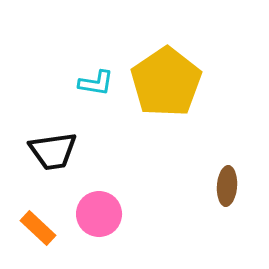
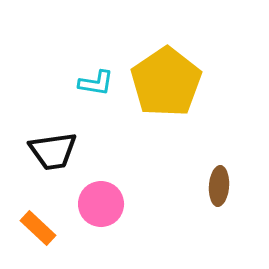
brown ellipse: moved 8 px left
pink circle: moved 2 px right, 10 px up
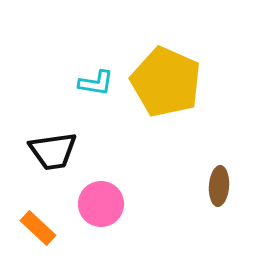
yellow pentagon: rotated 14 degrees counterclockwise
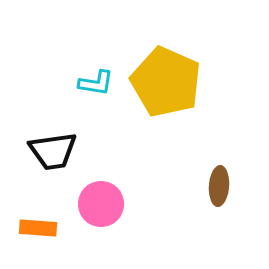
orange rectangle: rotated 39 degrees counterclockwise
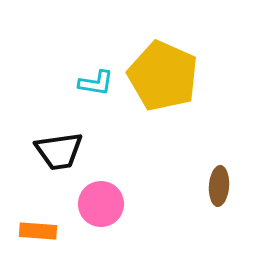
yellow pentagon: moved 3 px left, 6 px up
black trapezoid: moved 6 px right
orange rectangle: moved 3 px down
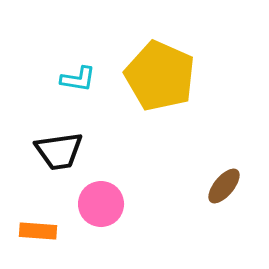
yellow pentagon: moved 3 px left
cyan L-shape: moved 18 px left, 4 px up
brown ellipse: moved 5 px right; rotated 36 degrees clockwise
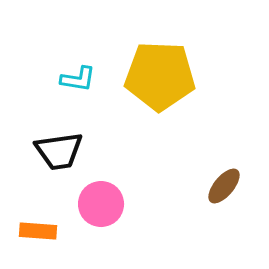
yellow pentagon: rotated 22 degrees counterclockwise
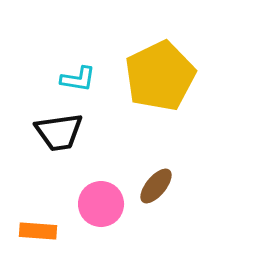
yellow pentagon: rotated 28 degrees counterclockwise
black trapezoid: moved 19 px up
brown ellipse: moved 68 px left
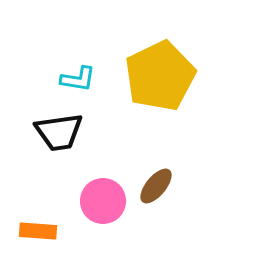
pink circle: moved 2 px right, 3 px up
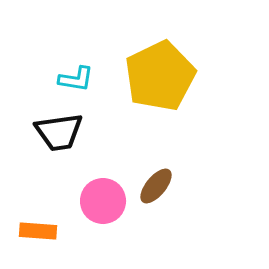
cyan L-shape: moved 2 px left
